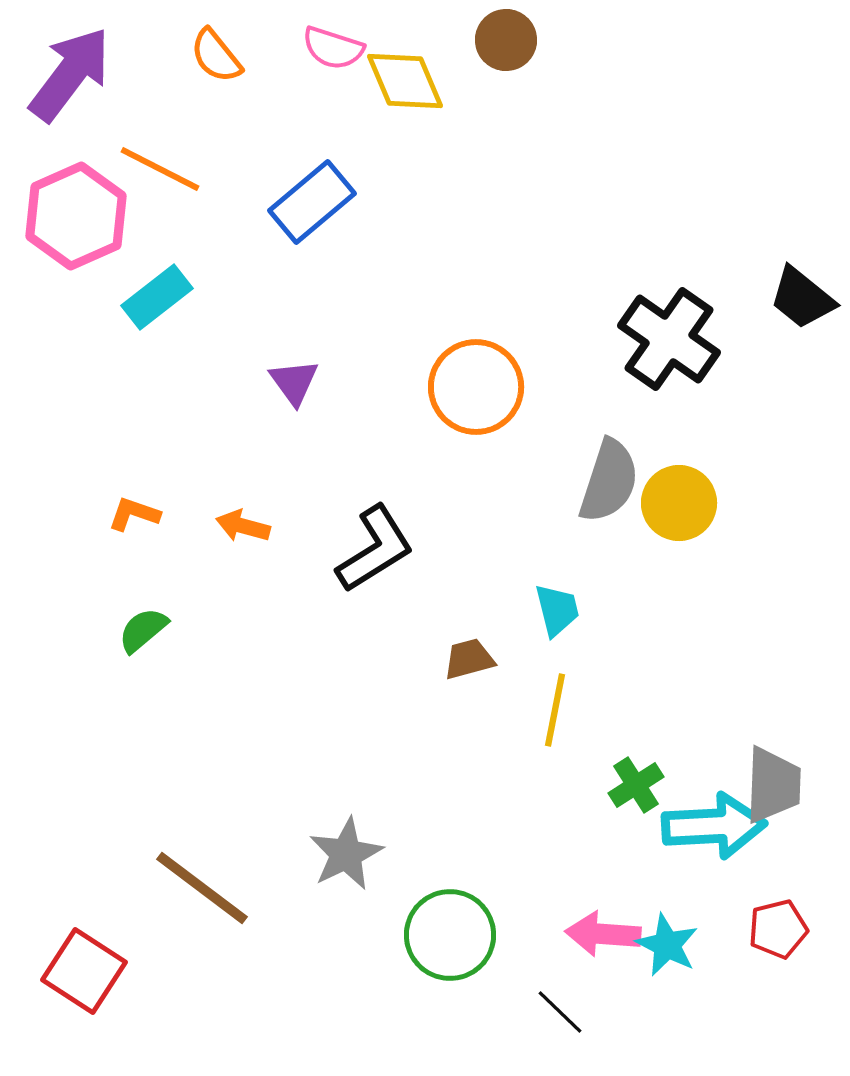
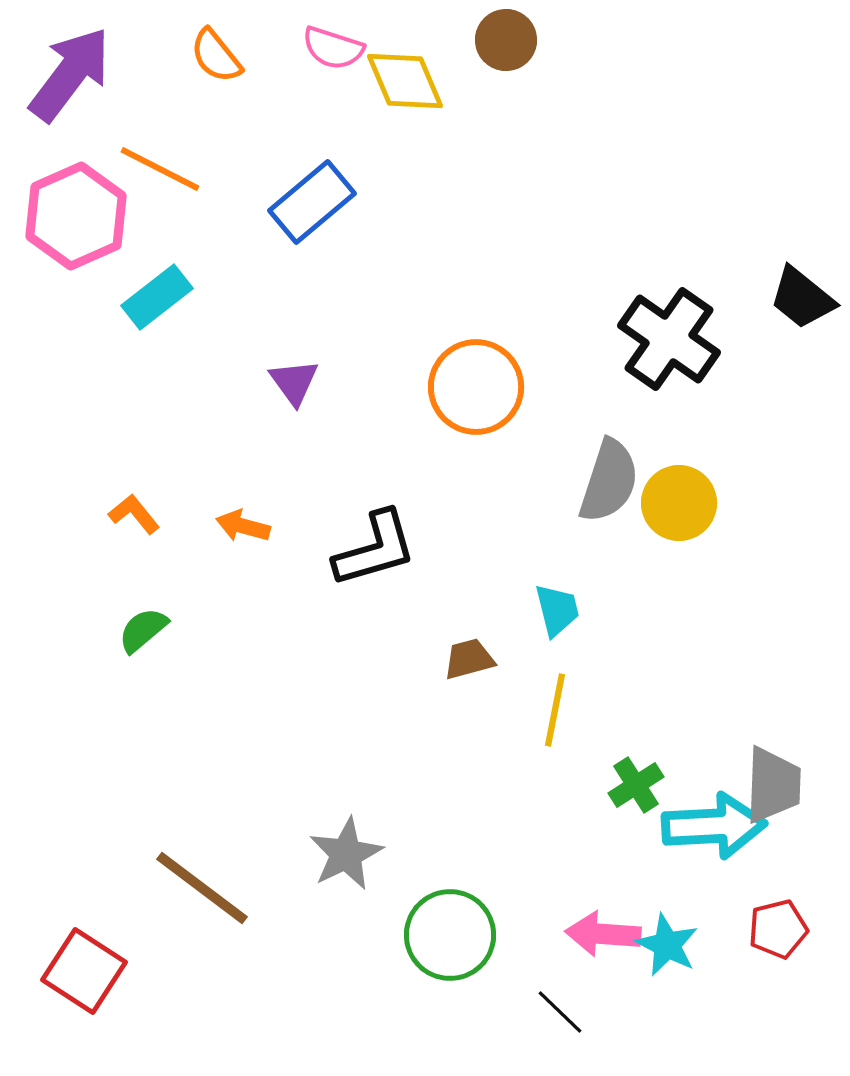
orange L-shape: rotated 32 degrees clockwise
black L-shape: rotated 16 degrees clockwise
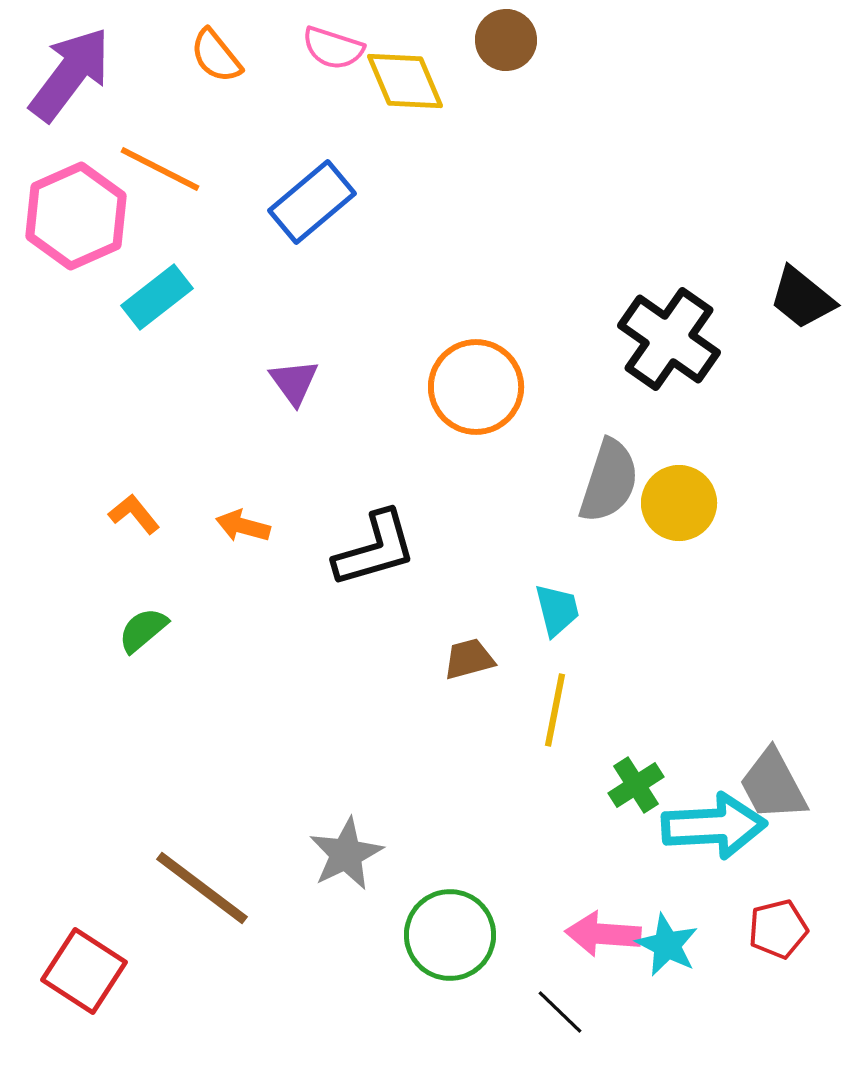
gray trapezoid: rotated 150 degrees clockwise
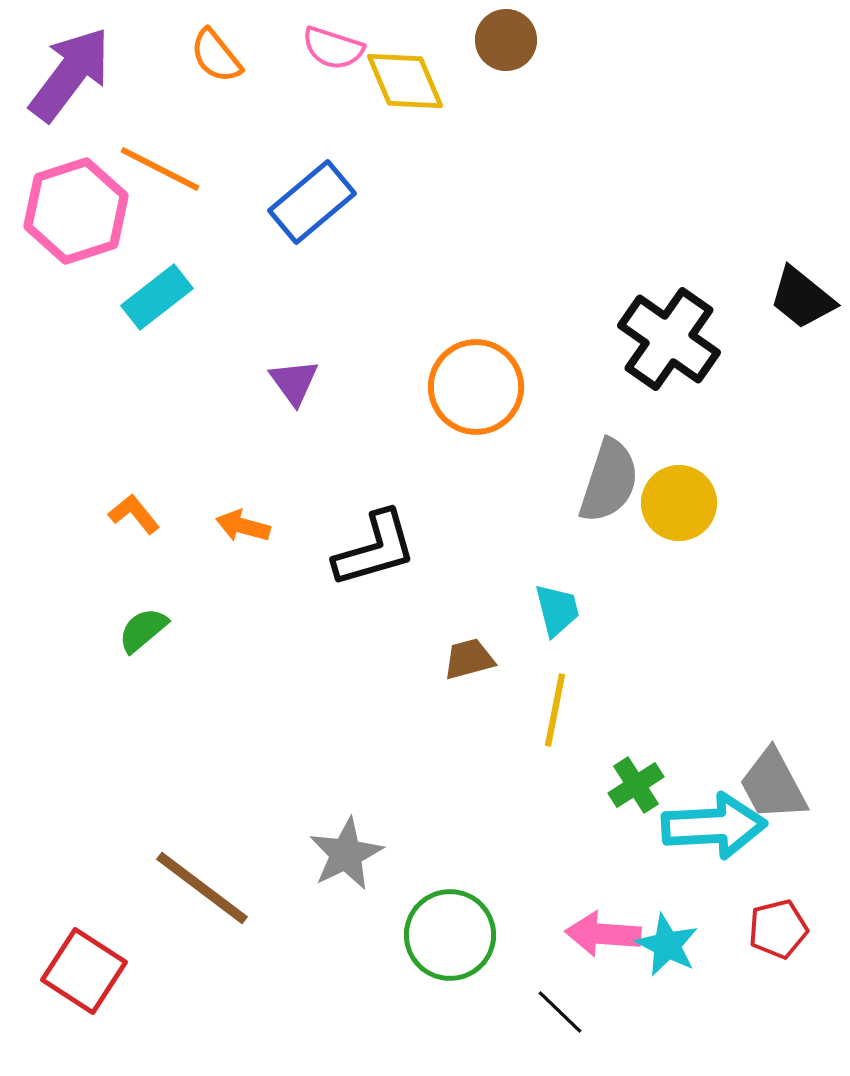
pink hexagon: moved 5 px up; rotated 6 degrees clockwise
